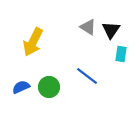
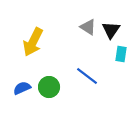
blue semicircle: moved 1 px right, 1 px down
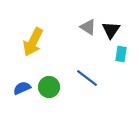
blue line: moved 2 px down
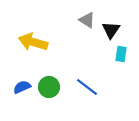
gray triangle: moved 1 px left, 7 px up
yellow arrow: rotated 80 degrees clockwise
blue line: moved 9 px down
blue semicircle: moved 1 px up
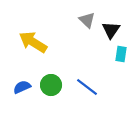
gray triangle: rotated 12 degrees clockwise
yellow arrow: rotated 16 degrees clockwise
green circle: moved 2 px right, 2 px up
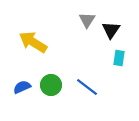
gray triangle: rotated 18 degrees clockwise
cyan rectangle: moved 2 px left, 4 px down
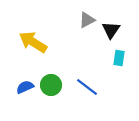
gray triangle: rotated 30 degrees clockwise
blue semicircle: moved 3 px right
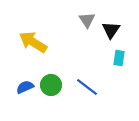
gray triangle: rotated 36 degrees counterclockwise
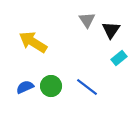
cyan rectangle: rotated 42 degrees clockwise
green circle: moved 1 px down
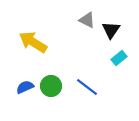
gray triangle: rotated 30 degrees counterclockwise
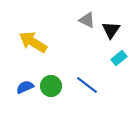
blue line: moved 2 px up
